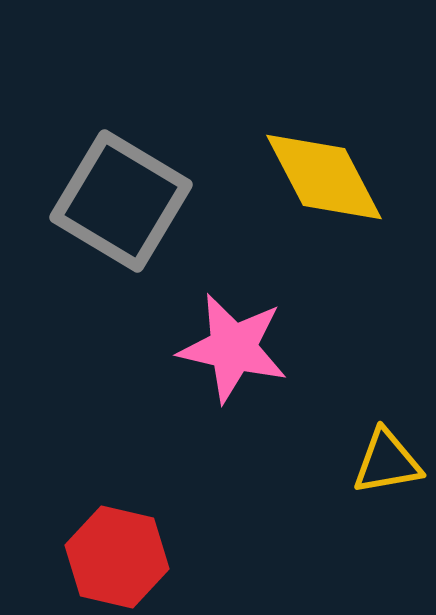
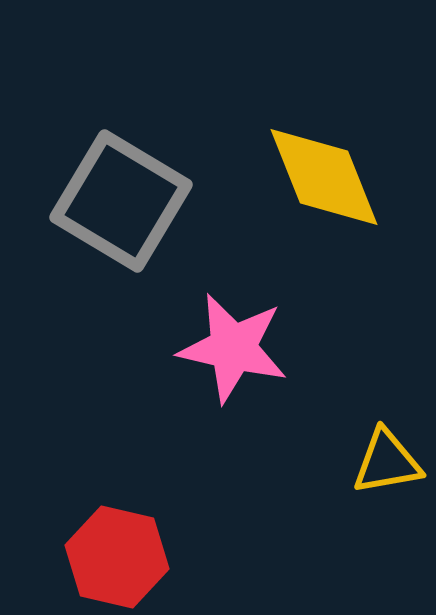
yellow diamond: rotated 6 degrees clockwise
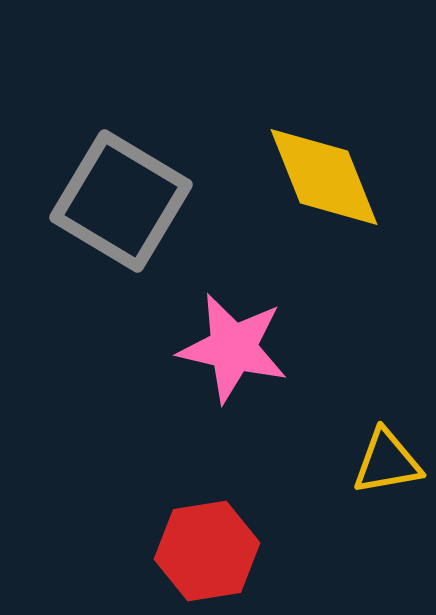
red hexagon: moved 90 px right, 6 px up; rotated 22 degrees counterclockwise
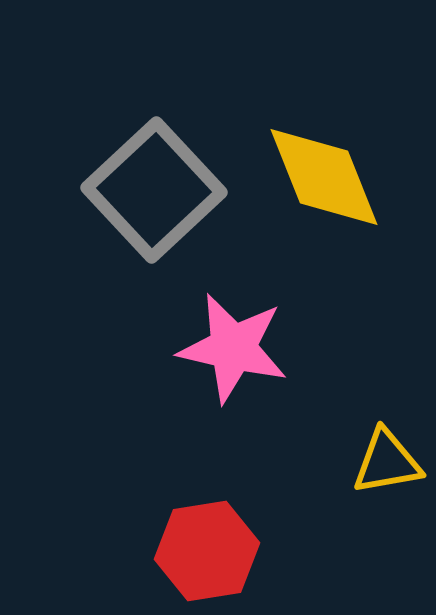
gray square: moved 33 px right, 11 px up; rotated 16 degrees clockwise
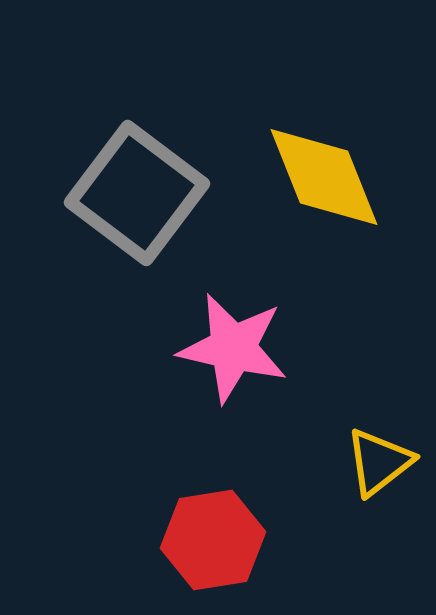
gray square: moved 17 px left, 3 px down; rotated 10 degrees counterclockwise
yellow triangle: moved 8 px left; rotated 28 degrees counterclockwise
red hexagon: moved 6 px right, 11 px up
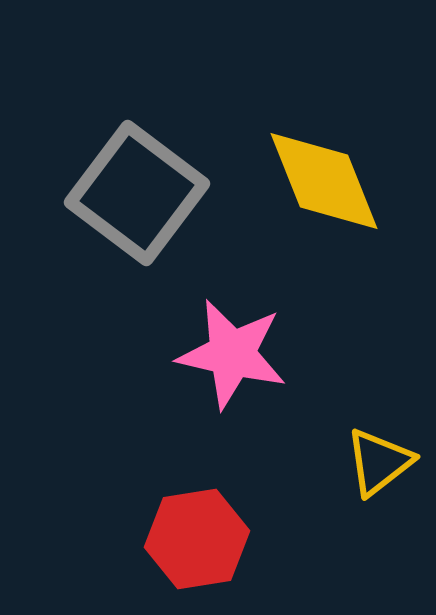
yellow diamond: moved 4 px down
pink star: moved 1 px left, 6 px down
red hexagon: moved 16 px left, 1 px up
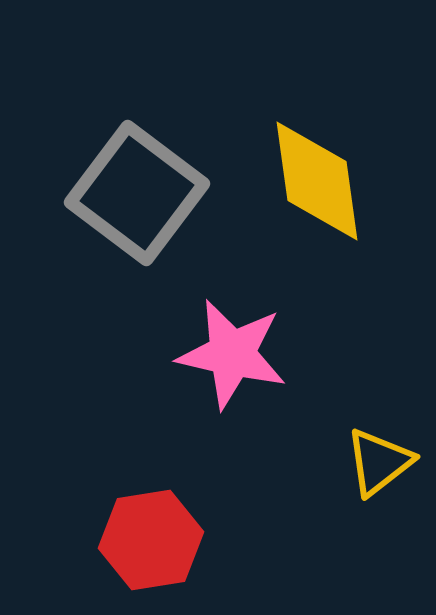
yellow diamond: moved 7 px left; rotated 14 degrees clockwise
red hexagon: moved 46 px left, 1 px down
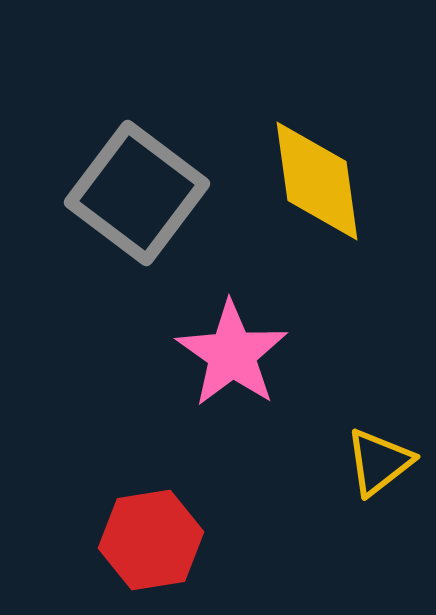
pink star: rotated 22 degrees clockwise
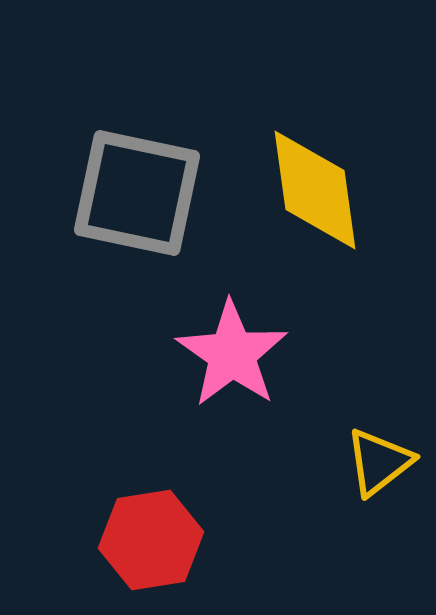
yellow diamond: moved 2 px left, 9 px down
gray square: rotated 25 degrees counterclockwise
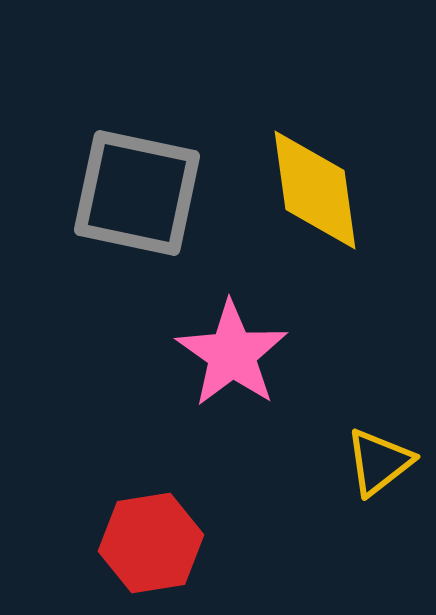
red hexagon: moved 3 px down
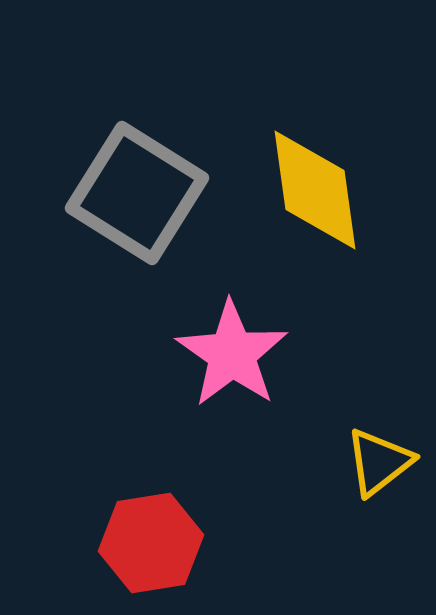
gray square: rotated 20 degrees clockwise
